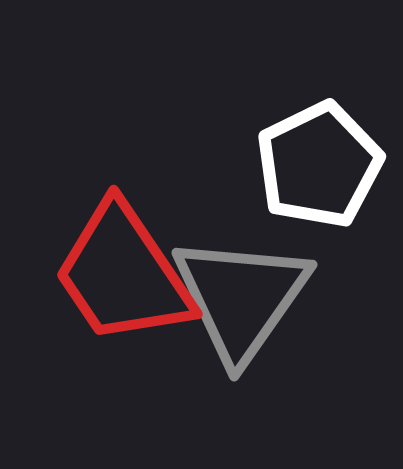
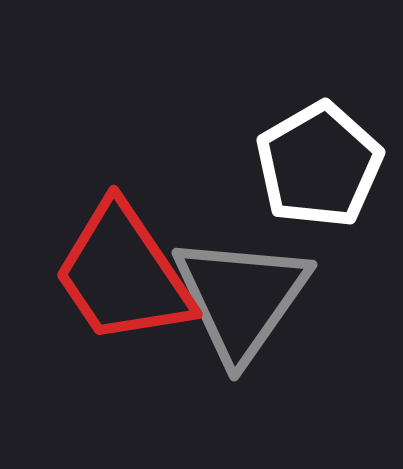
white pentagon: rotated 4 degrees counterclockwise
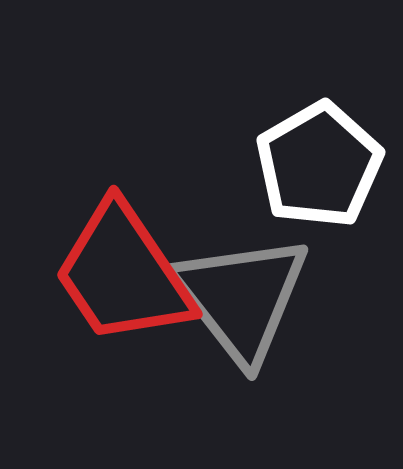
gray triangle: rotated 13 degrees counterclockwise
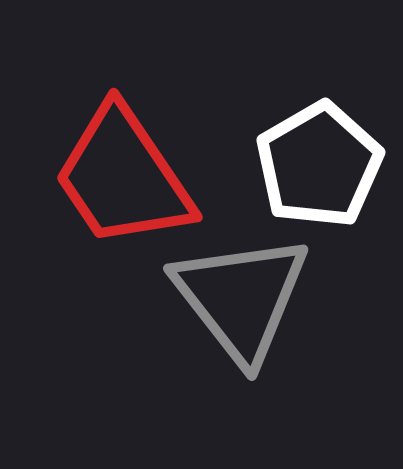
red trapezoid: moved 97 px up
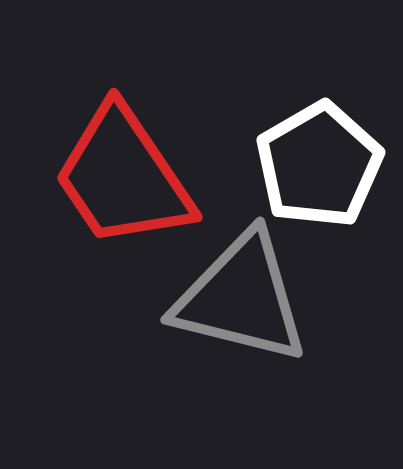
gray triangle: rotated 38 degrees counterclockwise
